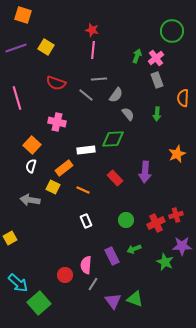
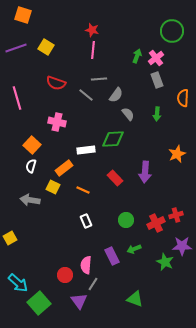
purple triangle at (113, 301): moved 34 px left
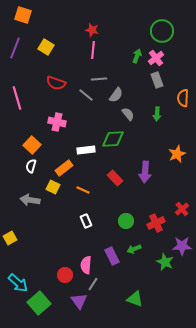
green circle at (172, 31): moved 10 px left
purple line at (16, 48): moved 1 px left; rotated 50 degrees counterclockwise
red cross at (176, 215): moved 6 px right, 6 px up; rotated 24 degrees counterclockwise
green circle at (126, 220): moved 1 px down
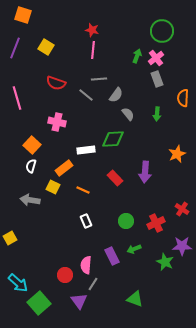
gray rectangle at (157, 80): moved 1 px up
red cross at (182, 209): rotated 16 degrees counterclockwise
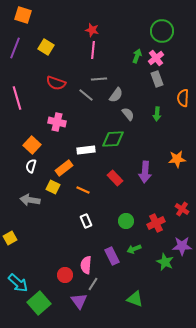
orange star at (177, 154): moved 5 px down; rotated 18 degrees clockwise
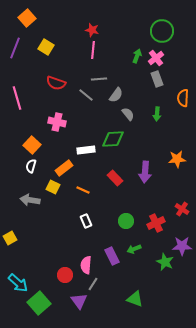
orange square at (23, 15): moved 4 px right, 3 px down; rotated 30 degrees clockwise
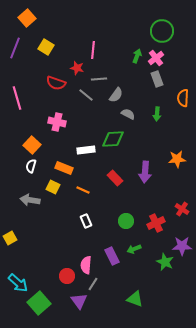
red star at (92, 30): moved 15 px left, 38 px down
gray semicircle at (128, 114): rotated 24 degrees counterclockwise
orange rectangle at (64, 168): rotated 60 degrees clockwise
red circle at (65, 275): moved 2 px right, 1 px down
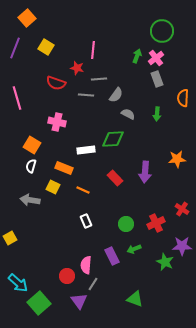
gray line at (86, 95): rotated 35 degrees counterclockwise
orange square at (32, 145): rotated 12 degrees counterclockwise
green circle at (126, 221): moved 3 px down
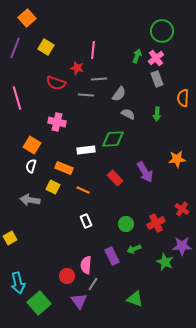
gray semicircle at (116, 95): moved 3 px right, 1 px up
purple arrow at (145, 172): rotated 35 degrees counterclockwise
cyan arrow at (18, 283): rotated 35 degrees clockwise
